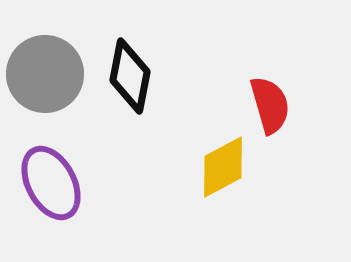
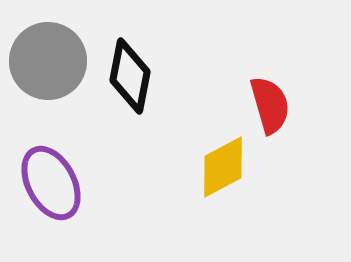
gray circle: moved 3 px right, 13 px up
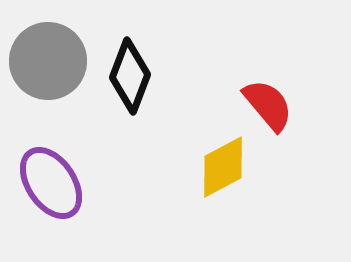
black diamond: rotated 10 degrees clockwise
red semicircle: moved 2 px left; rotated 24 degrees counterclockwise
purple ellipse: rotated 6 degrees counterclockwise
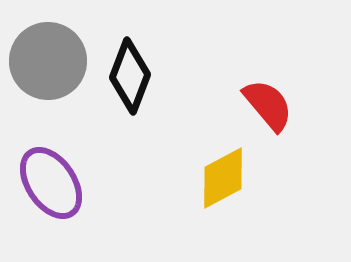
yellow diamond: moved 11 px down
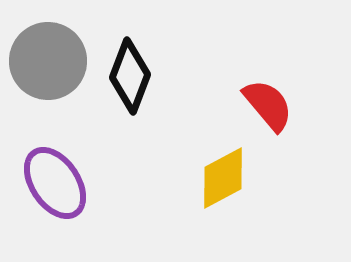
purple ellipse: moved 4 px right
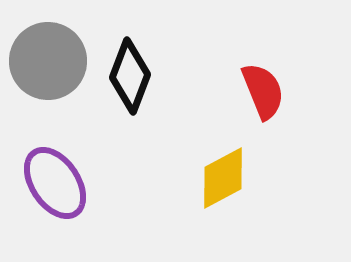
red semicircle: moved 5 px left, 14 px up; rotated 18 degrees clockwise
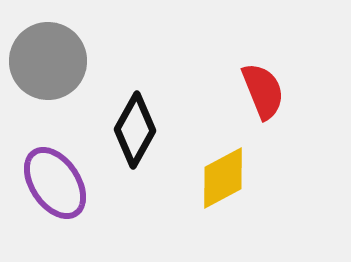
black diamond: moved 5 px right, 54 px down; rotated 8 degrees clockwise
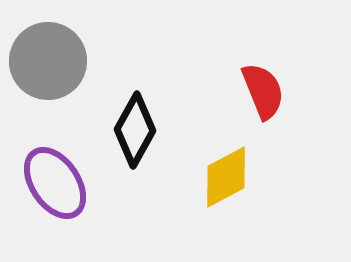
yellow diamond: moved 3 px right, 1 px up
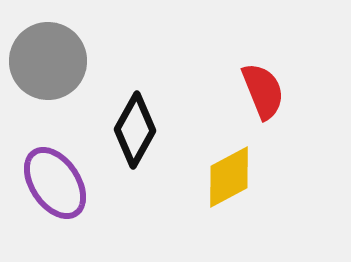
yellow diamond: moved 3 px right
